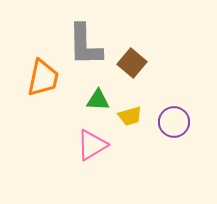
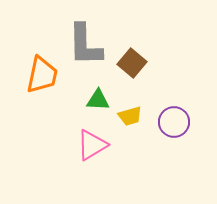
orange trapezoid: moved 1 px left, 3 px up
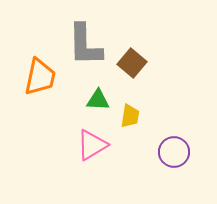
orange trapezoid: moved 2 px left, 2 px down
yellow trapezoid: rotated 65 degrees counterclockwise
purple circle: moved 30 px down
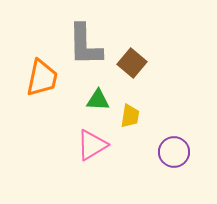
orange trapezoid: moved 2 px right, 1 px down
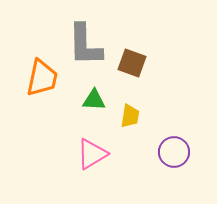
brown square: rotated 20 degrees counterclockwise
green triangle: moved 4 px left
pink triangle: moved 9 px down
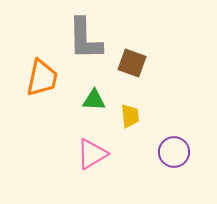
gray L-shape: moved 6 px up
yellow trapezoid: rotated 15 degrees counterclockwise
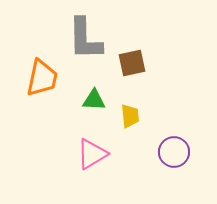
brown square: rotated 32 degrees counterclockwise
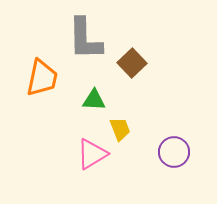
brown square: rotated 32 degrees counterclockwise
yellow trapezoid: moved 10 px left, 13 px down; rotated 15 degrees counterclockwise
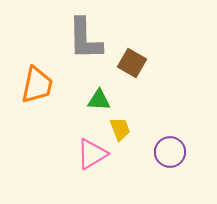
brown square: rotated 16 degrees counterclockwise
orange trapezoid: moved 5 px left, 7 px down
green triangle: moved 5 px right
purple circle: moved 4 px left
